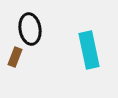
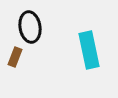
black ellipse: moved 2 px up
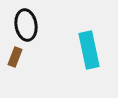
black ellipse: moved 4 px left, 2 px up
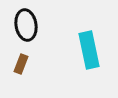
brown rectangle: moved 6 px right, 7 px down
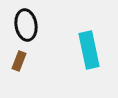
brown rectangle: moved 2 px left, 3 px up
